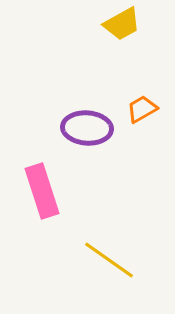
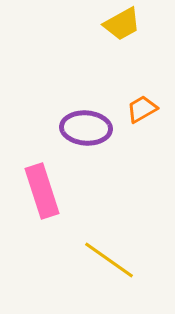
purple ellipse: moved 1 px left
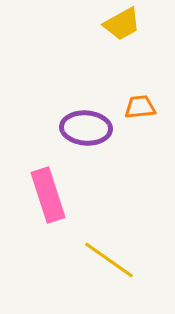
orange trapezoid: moved 2 px left, 2 px up; rotated 24 degrees clockwise
pink rectangle: moved 6 px right, 4 px down
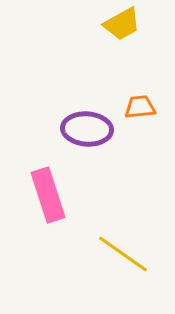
purple ellipse: moved 1 px right, 1 px down
yellow line: moved 14 px right, 6 px up
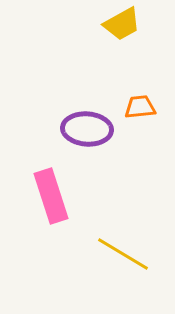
pink rectangle: moved 3 px right, 1 px down
yellow line: rotated 4 degrees counterclockwise
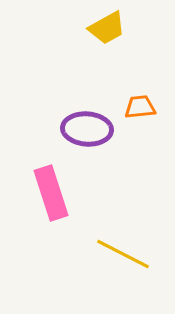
yellow trapezoid: moved 15 px left, 4 px down
pink rectangle: moved 3 px up
yellow line: rotated 4 degrees counterclockwise
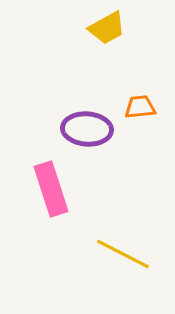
pink rectangle: moved 4 px up
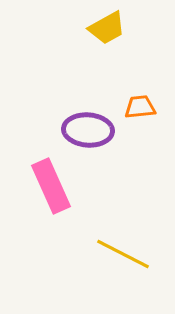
purple ellipse: moved 1 px right, 1 px down
pink rectangle: moved 3 px up; rotated 6 degrees counterclockwise
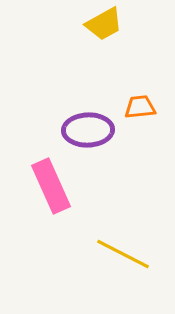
yellow trapezoid: moved 3 px left, 4 px up
purple ellipse: rotated 6 degrees counterclockwise
